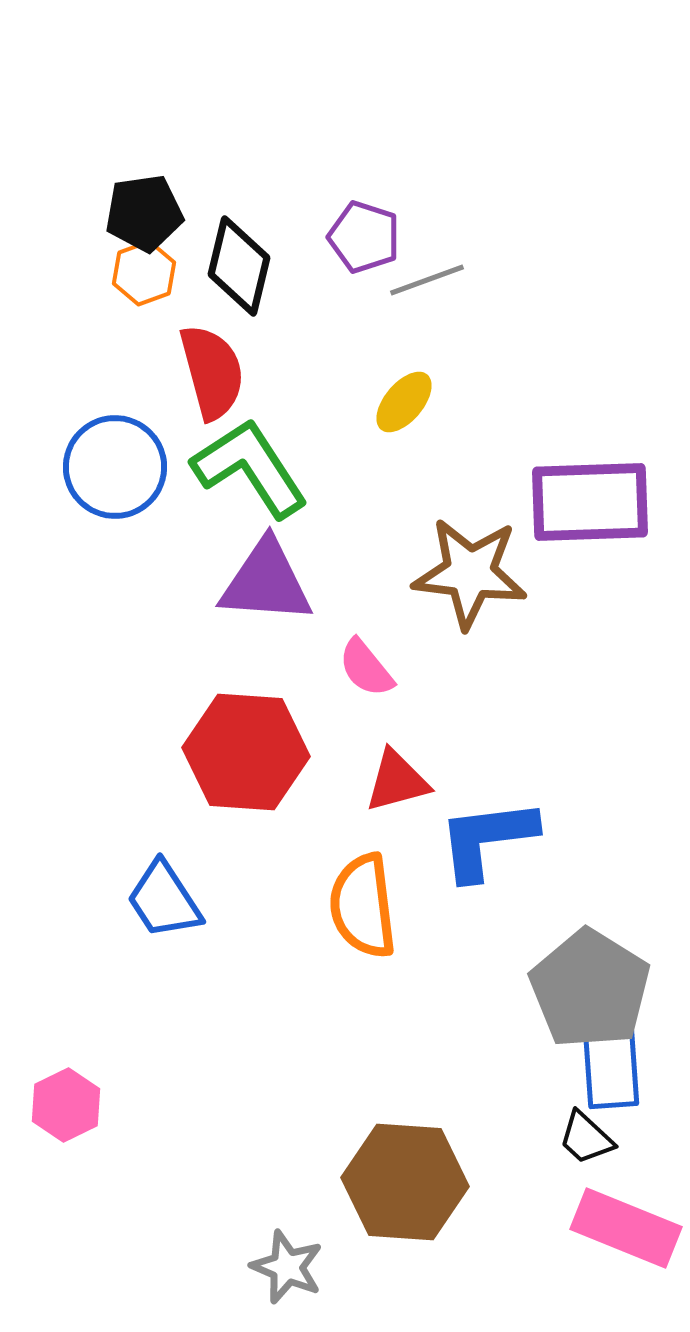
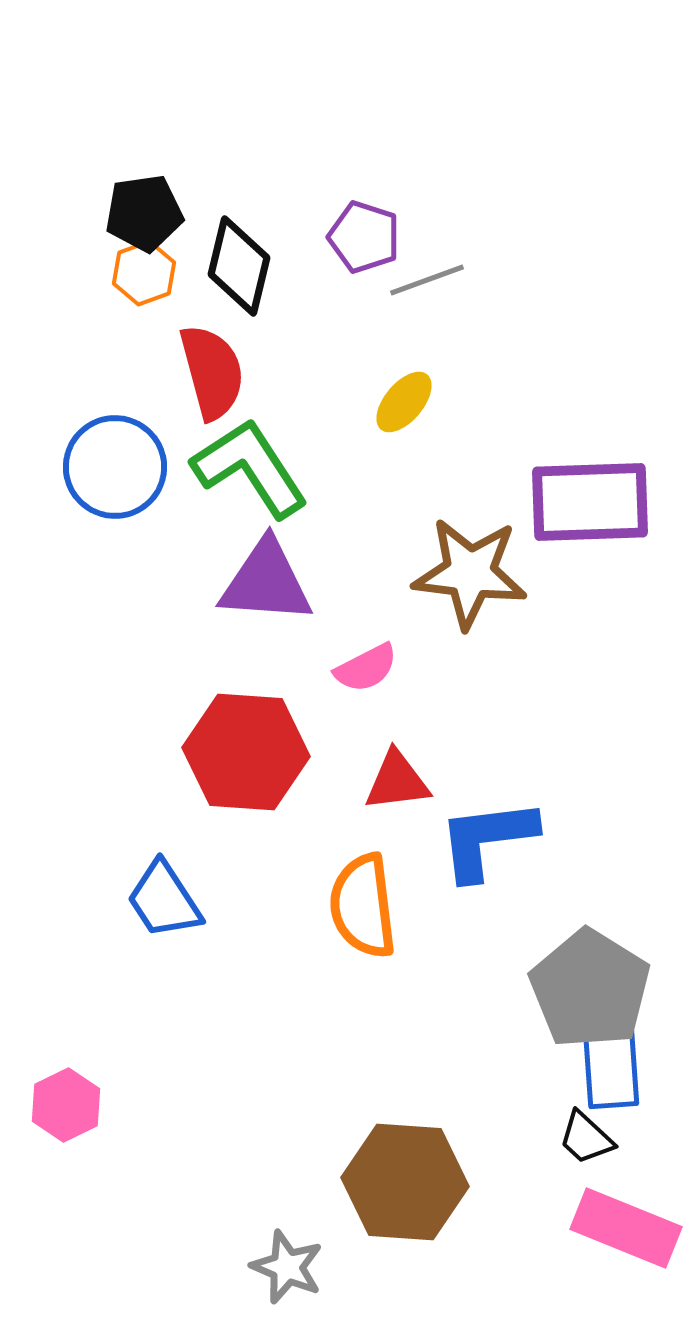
pink semicircle: rotated 78 degrees counterclockwise
red triangle: rotated 8 degrees clockwise
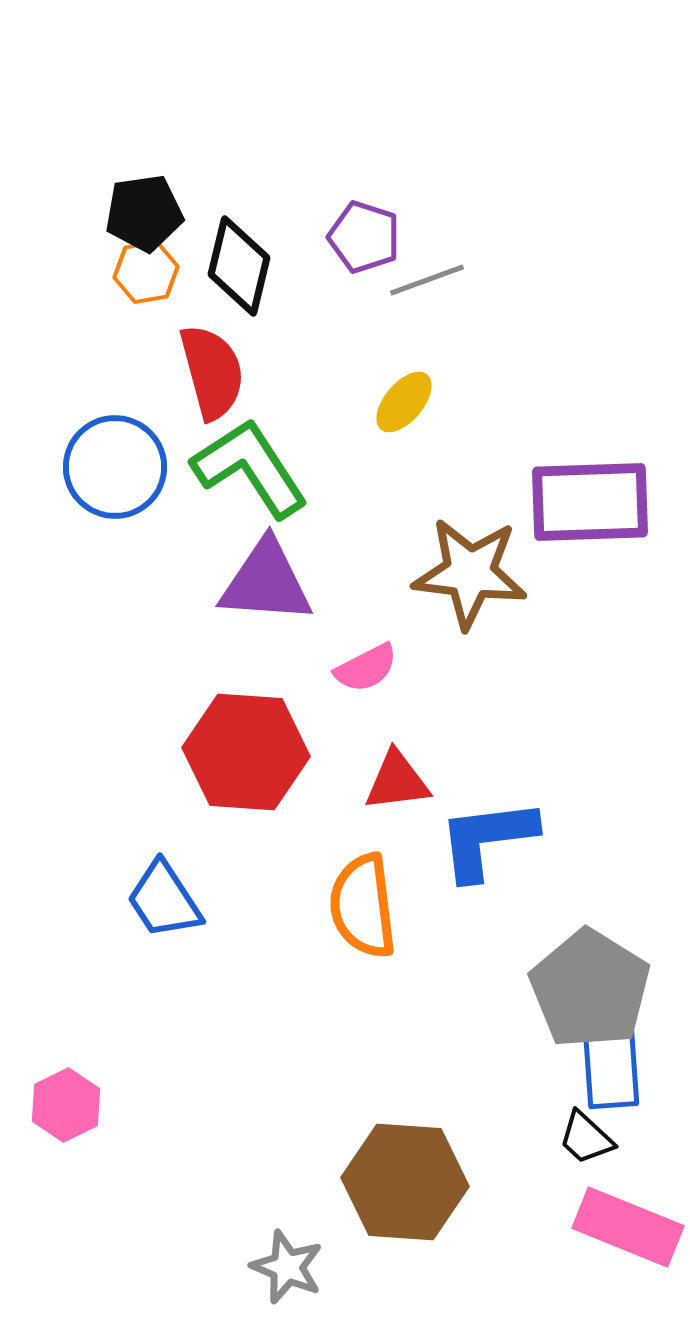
orange hexagon: moved 2 px right, 1 px up; rotated 10 degrees clockwise
pink rectangle: moved 2 px right, 1 px up
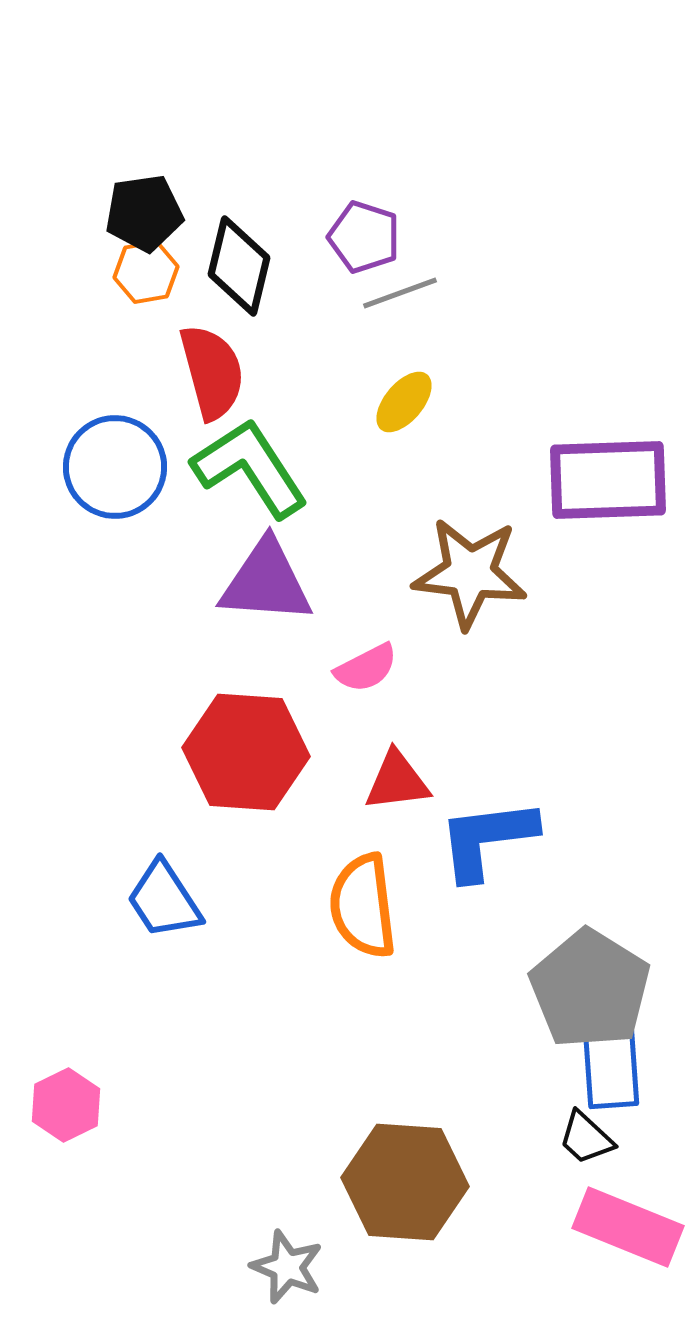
gray line: moved 27 px left, 13 px down
purple rectangle: moved 18 px right, 22 px up
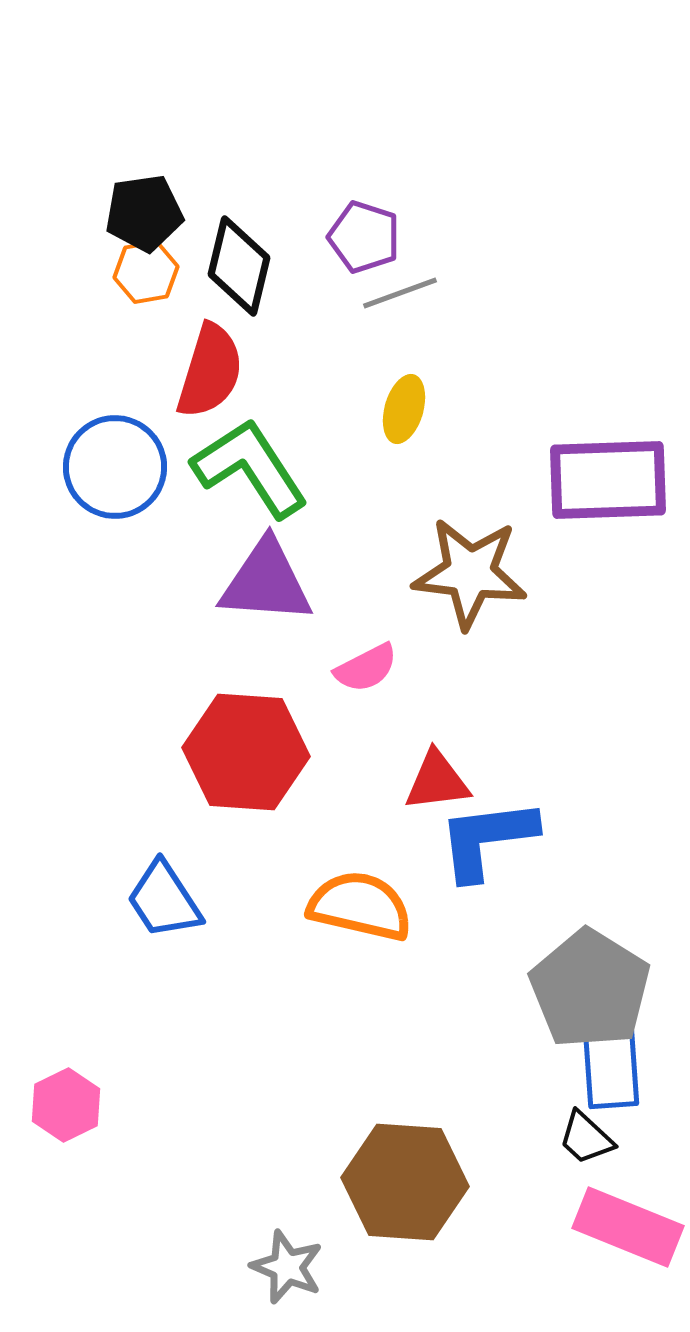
red semicircle: moved 2 px left, 1 px up; rotated 32 degrees clockwise
yellow ellipse: moved 7 px down; rotated 24 degrees counterclockwise
red triangle: moved 40 px right
orange semicircle: moved 3 px left; rotated 110 degrees clockwise
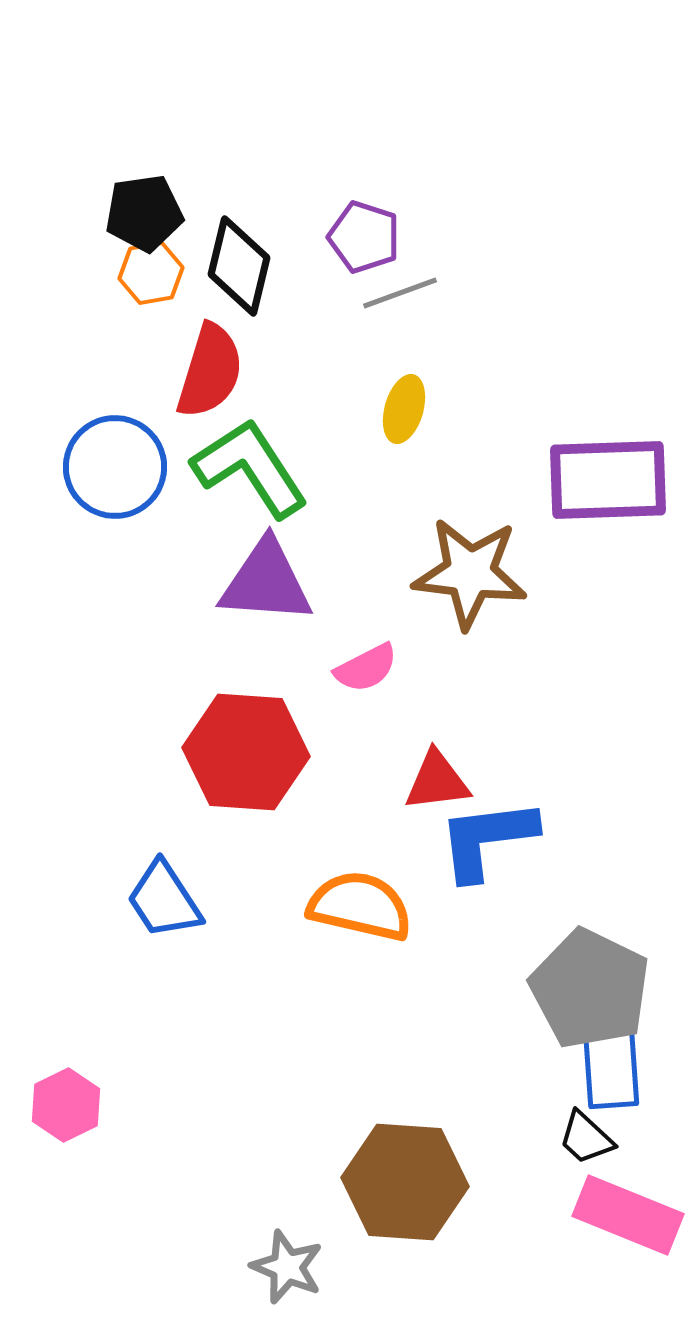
orange hexagon: moved 5 px right, 1 px down
gray pentagon: rotated 6 degrees counterclockwise
pink rectangle: moved 12 px up
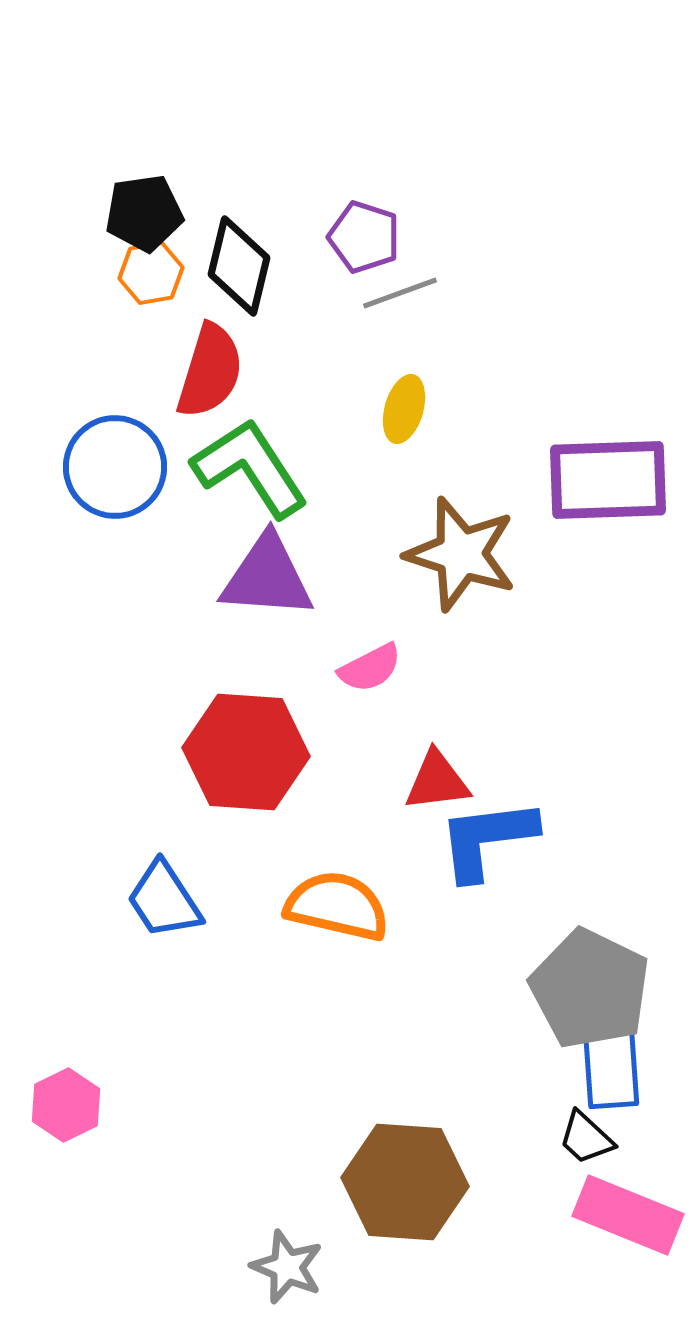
brown star: moved 9 px left, 19 px up; rotated 11 degrees clockwise
purple triangle: moved 1 px right, 5 px up
pink semicircle: moved 4 px right
orange semicircle: moved 23 px left
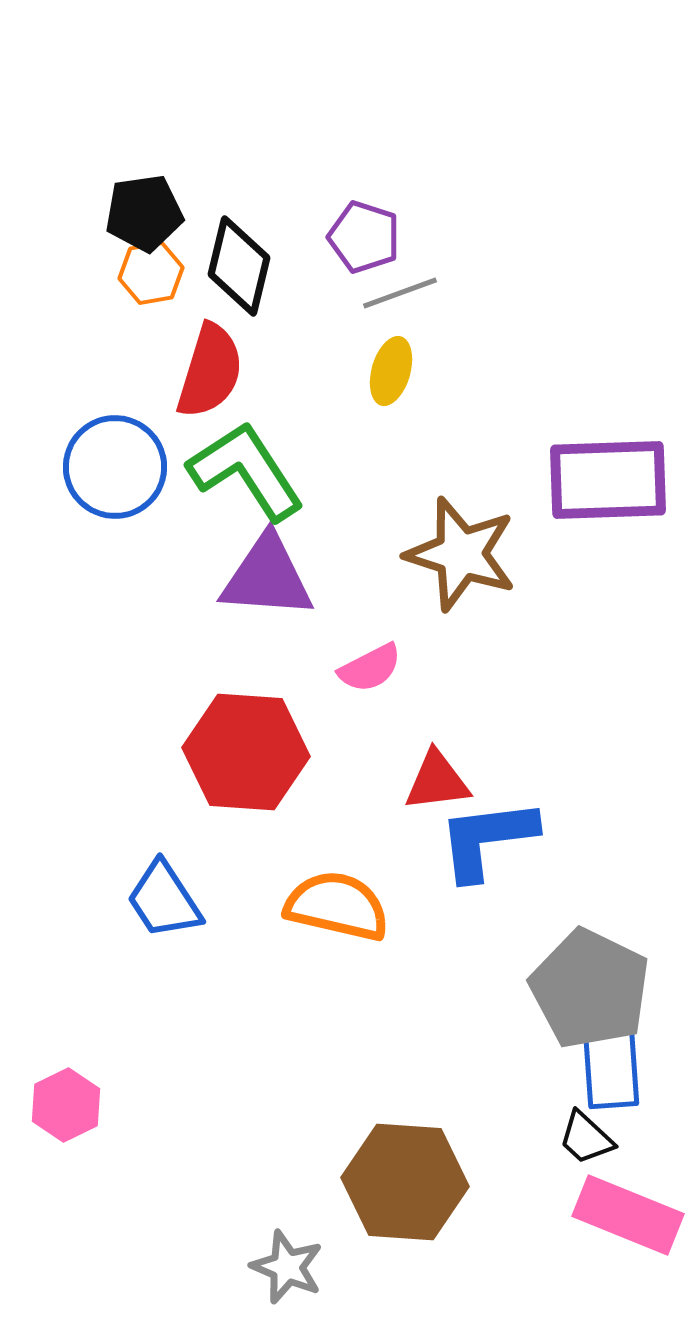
yellow ellipse: moved 13 px left, 38 px up
green L-shape: moved 4 px left, 3 px down
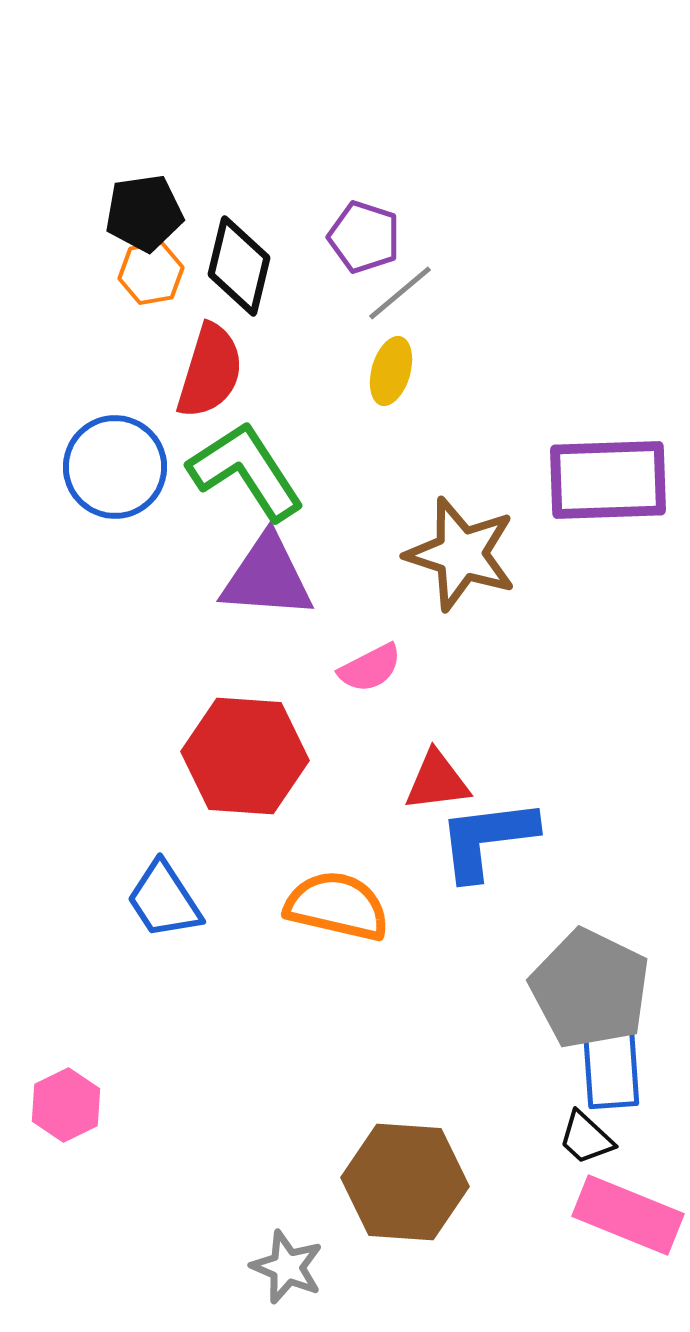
gray line: rotated 20 degrees counterclockwise
red hexagon: moved 1 px left, 4 px down
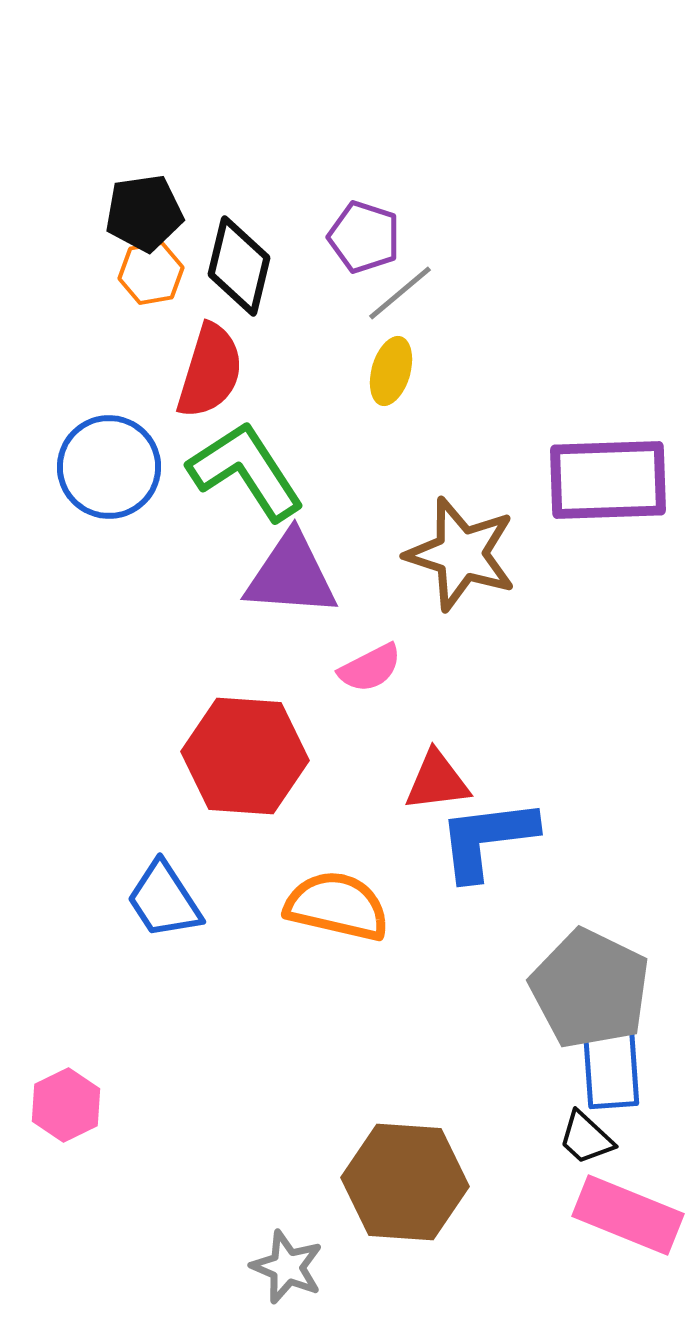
blue circle: moved 6 px left
purple triangle: moved 24 px right, 2 px up
